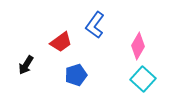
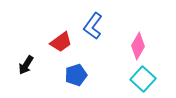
blue L-shape: moved 2 px left, 1 px down
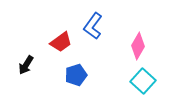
cyan square: moved 2 px down
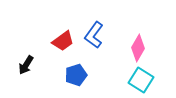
blue L-shape: moved 1 px right, 9 px down
red trapezoid: moved 2 px right, 1 px up
pink diamond: moved 2 px down
cyan square: moved 2 px left, 1 px up; rotated 10 degrees counterclockwise
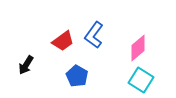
pink diamond: rotated 20 degrees clockwise
blue pentagon: moved 1 px right, 1 px down; rotated 25 degrees counterclockwise
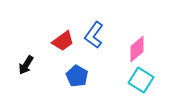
pink diamond: moved 1 px left, 1 px down
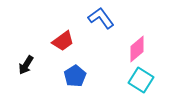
blue L-shape: moved 7 px right, 17 px up; rotated 108 degrees clockwise
blue pentagon: moved 2 px left; rotated 10 degrees clockwise
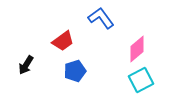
blue pentagon: moved 5 px up; rotated 15 degrees clockwise
cyan square: rotated 30 degrees clockwise
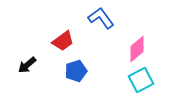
black arrow: moved 1 px right; rotated 18 degrees clockwise
blue pentagon: moved 1 px right
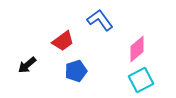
blue L-shape: moved 1 px left, 2 px down
